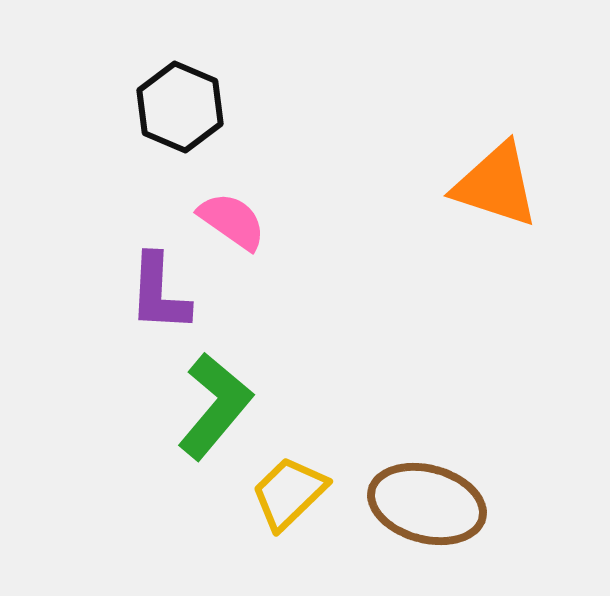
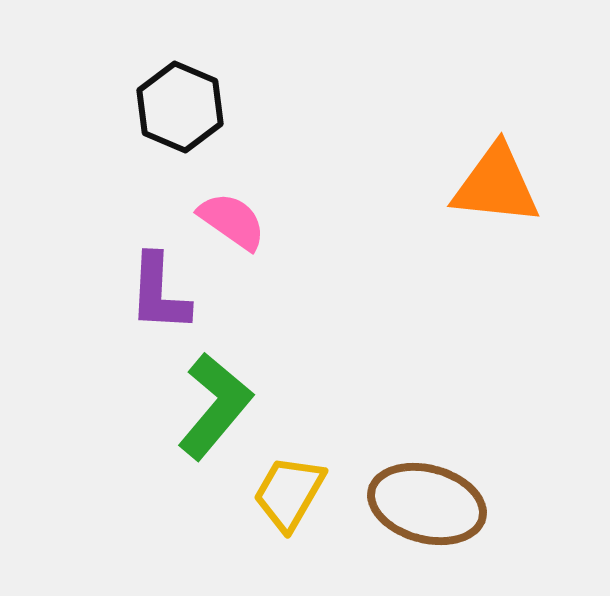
orange triangle: rotated 12 degrees counterclockwise
yellow trapezoid: rotated 16 degrees counterclockwise
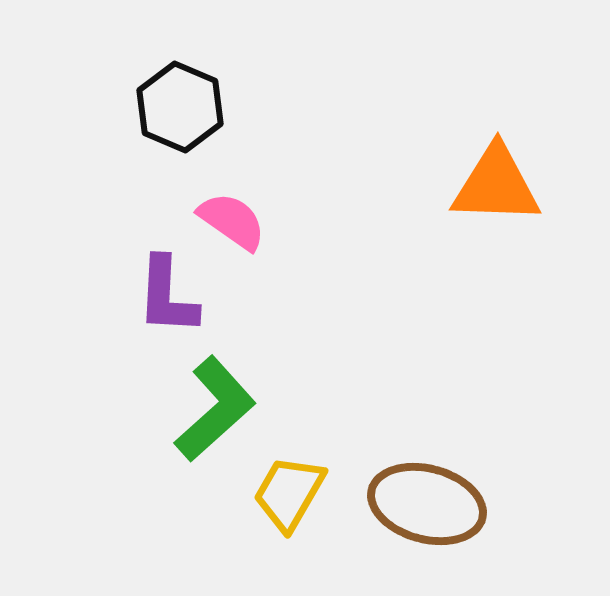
orange triangle: rotated 4 degrees counterclockwise
purple L-shape: moved 8 px right, 3 px down
green L-shape: moved 3 px down; rotated 8 degrees clockwise
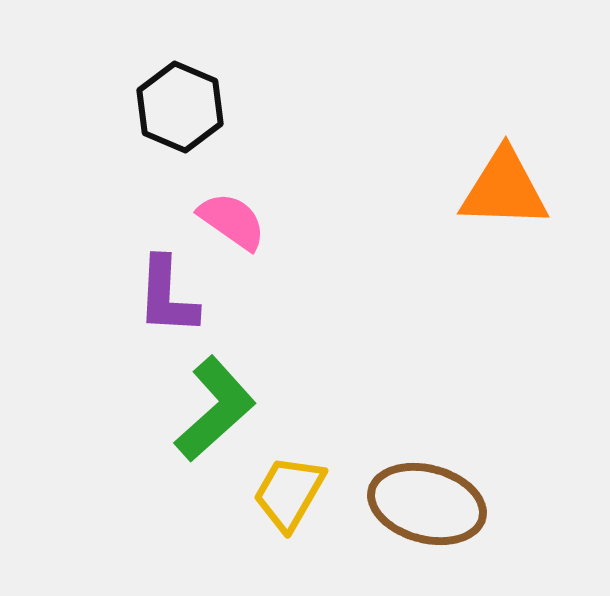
orange triangle: moved 8 px right, 4 px down
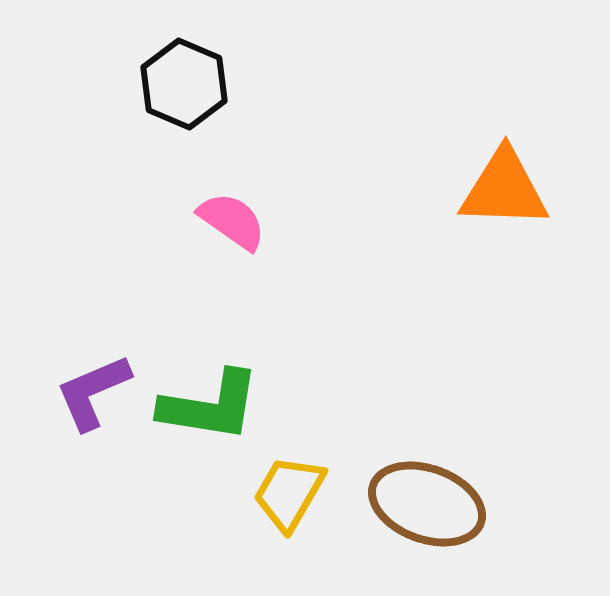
black hexagon: moved 4 px right, 23 px up
purple L-shape: moved 74 px left, 96 px down; rotated 64 degrees clockwise
green L-shape: moved 5 px left, 3 px up; rotated 51 degrees clockwise
brown ellipse: rotated 5 degrees clockwise
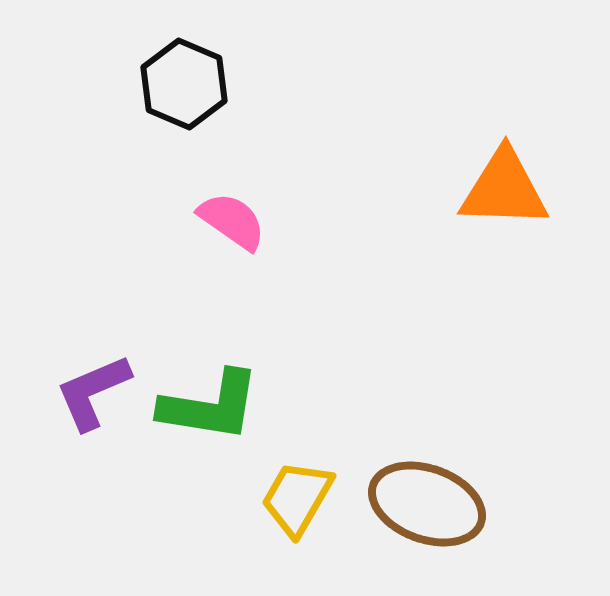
yellow trapezoid: moved 8 px right, 5 px down
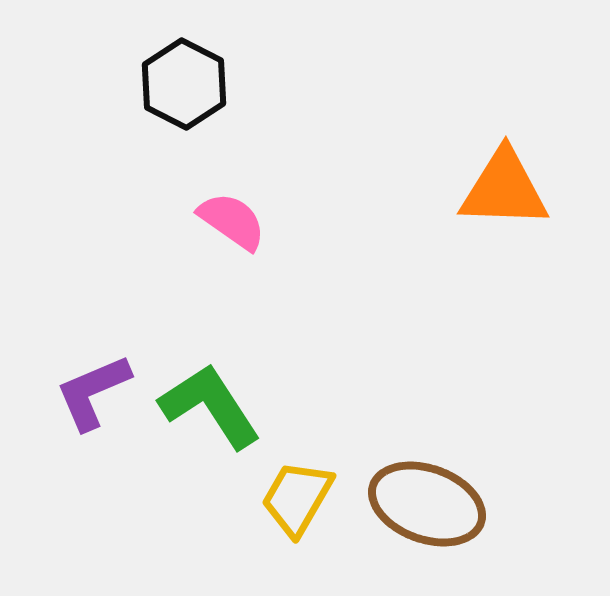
black hexagon: rotated 4 degrees clockwise
green L-shape: rotated 132 degrees counterclockwise
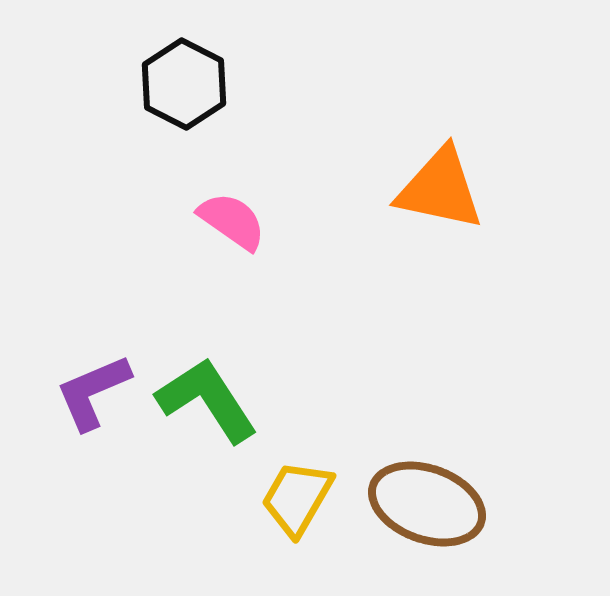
orange triangle: moved 64 px left; rotated 10 degrees clockwise
green L-shape: moved 3 px left, 6 px up
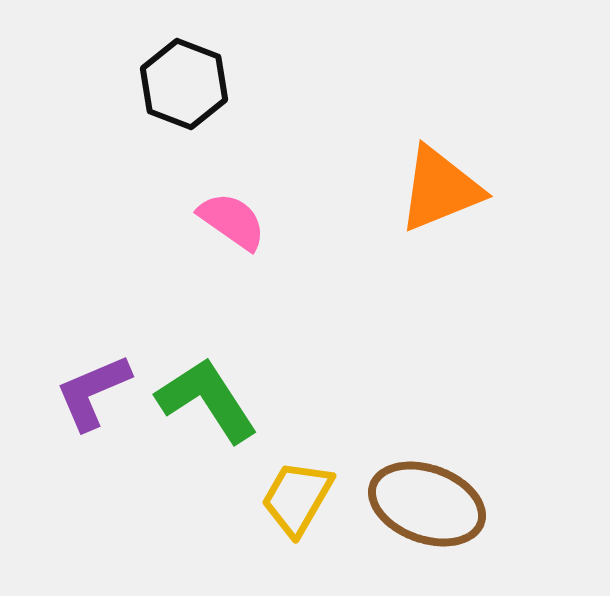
black hexagon: rotated 6 degrees counterclockwise
orange triangle: rotated 34 degrees counterclockwise
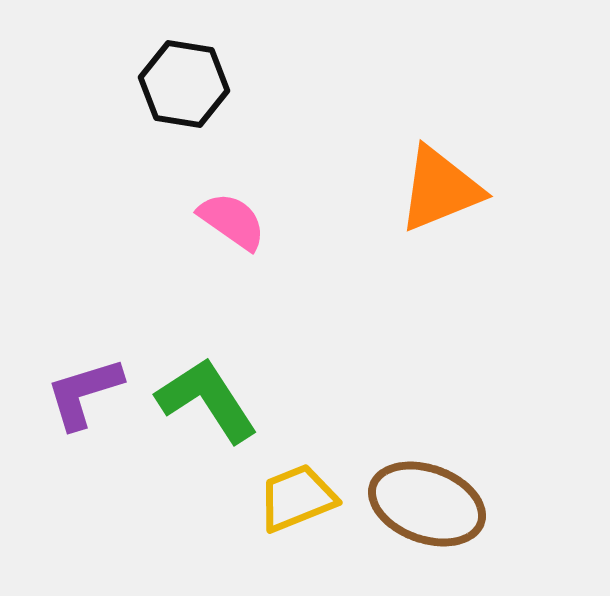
black hexagon: rotated 12 degrees counterclockwise
purple L-shape: moved 9 px left, 1 px down; rotated 6 degrees clockwise
yellow trapezoid: rotated 38 degrees clockwise
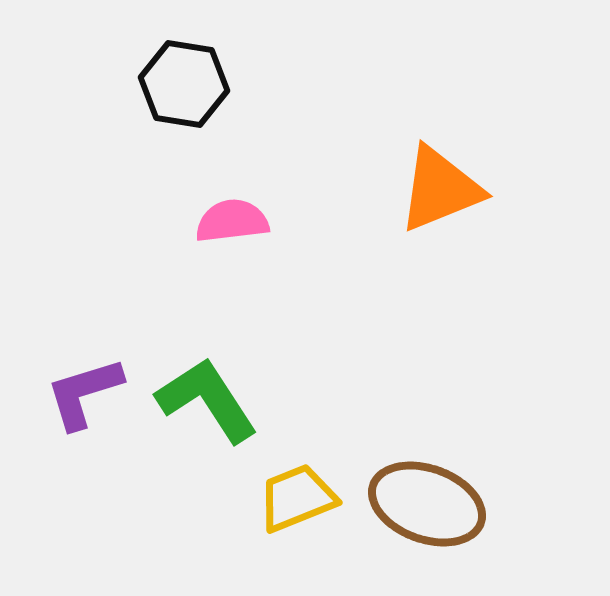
pink semicircle: rotated 42 degrees counterclockwise
